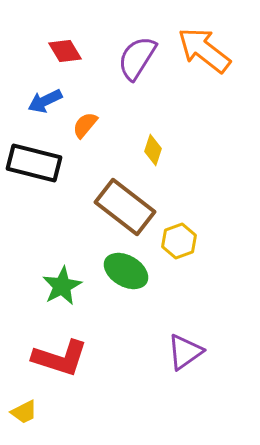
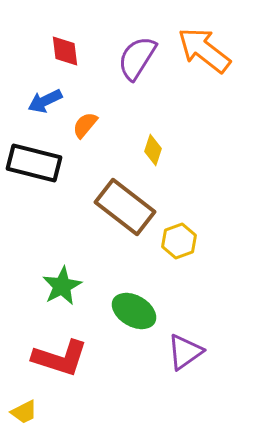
red diamond: rotated 24 degrees clockwise
green ellipse: moved 8 px right, 40 px down
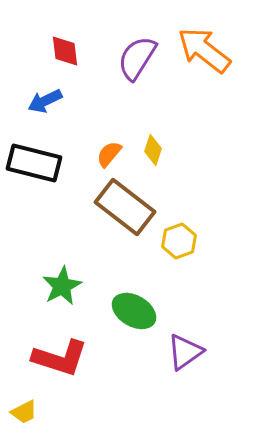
orange semicircle: moved 24 px right, 29 px down
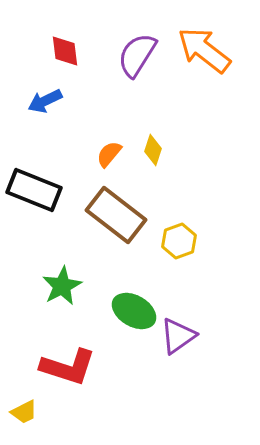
purple semicircle: moved 3 px up
black rectangle: moved 27 px down; rotated 8 degrees clockwise
brown rectangle: moved 9 px left, 8 px down
purple triangle: moved 7 px left, 16 px up
red L-shape: moved 8 px right, 9 px down
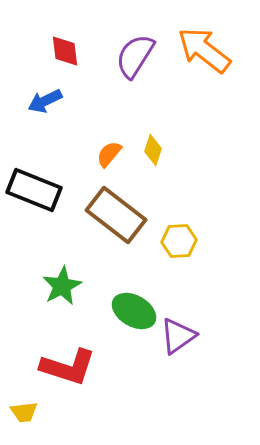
purple semicircle: moved 2 px left, 1 px down
yellow hexagon: rotated 16 degrees clockwise
yellow trapezoid: rotated 20 degrees clockwise
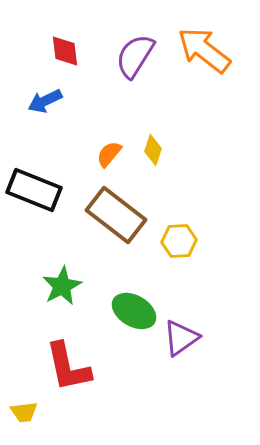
purple triangle: moved 3 px right, 2 px down
red L-shape: rotated 60 degrees clockwise
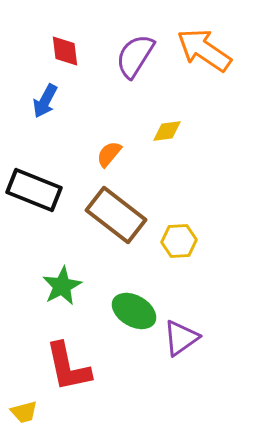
orange arrow: rotated 4 degrees counterclockwise
blue arrow: rotated 36 degrees counterclockwise
yellow diamond: moved 14 px right, 19 px up; rotated 64 degrees clockwise
yellow trapezoid: rotated 8 degrees counterclockwise
